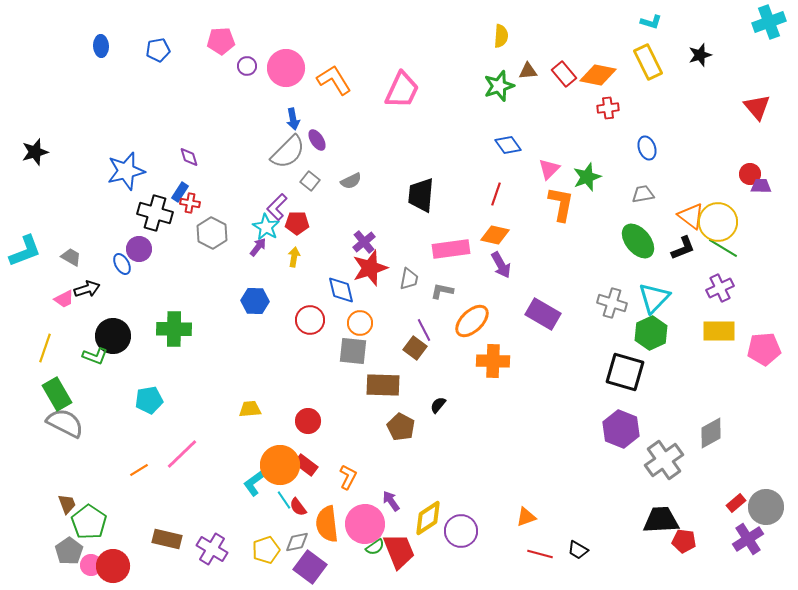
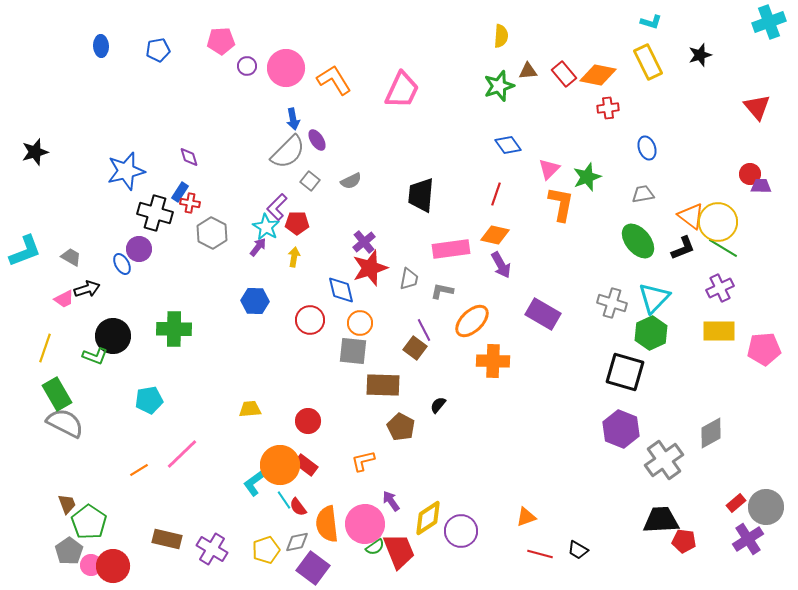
orange L-shape at (348, 477): moved 15 px right, 16 px up; rotated 130 degrees counterclockwise
purple square at (310, 567): moved 3 px right, 1 px down
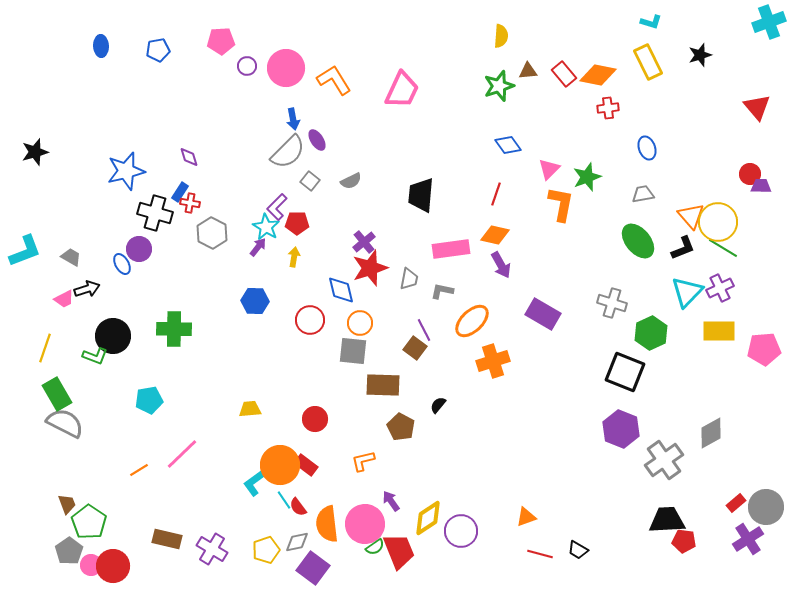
orange triangle at (691, 216): rotated 12 degrees clockwise
cyan triangle at (654, 298): moved 33 px right, 6 px up
orange cross at (493, 361): rotated 20 degrees counterclockwise
black square at (625, 372): rotated 6 degrees clockwise
red circle at (308, 421): moved 7 px right, 2 px up
black trapezoid at (661, 520): moved 6 px right
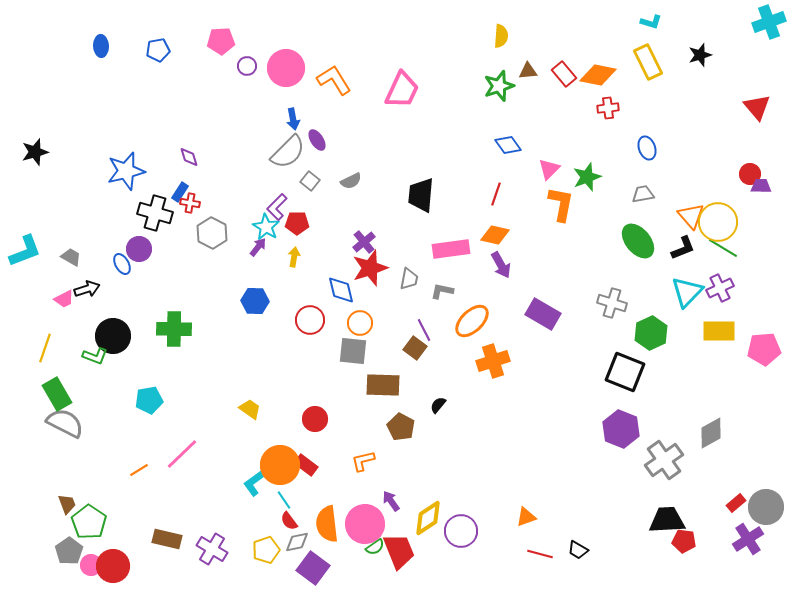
yellow trapezoid at (250, 409): rotated 40 degrees clockwise
red semicircle at (298, 507): moved 9 px left, 14 px down
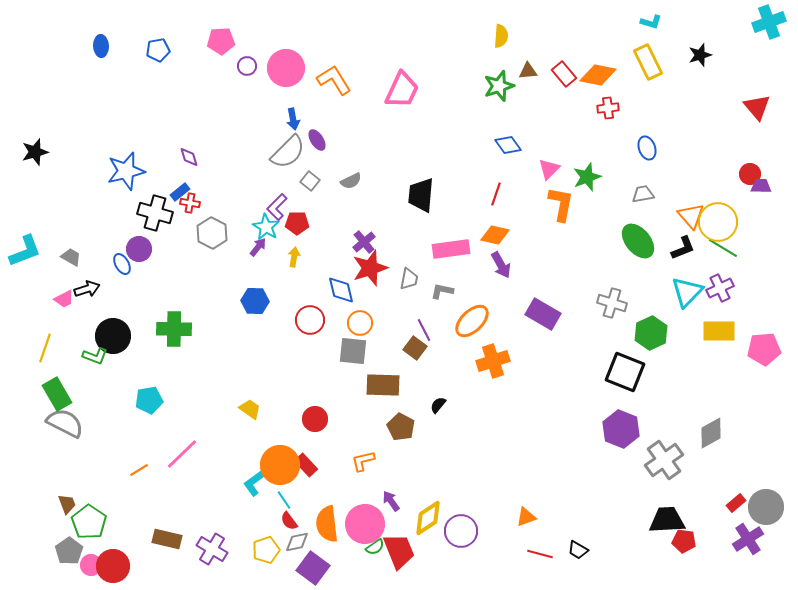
blue rectangle at (180, 192): rotated 18 degrees clockwise
red rectangle at (306, 465): rotated 10 degrees clockwise
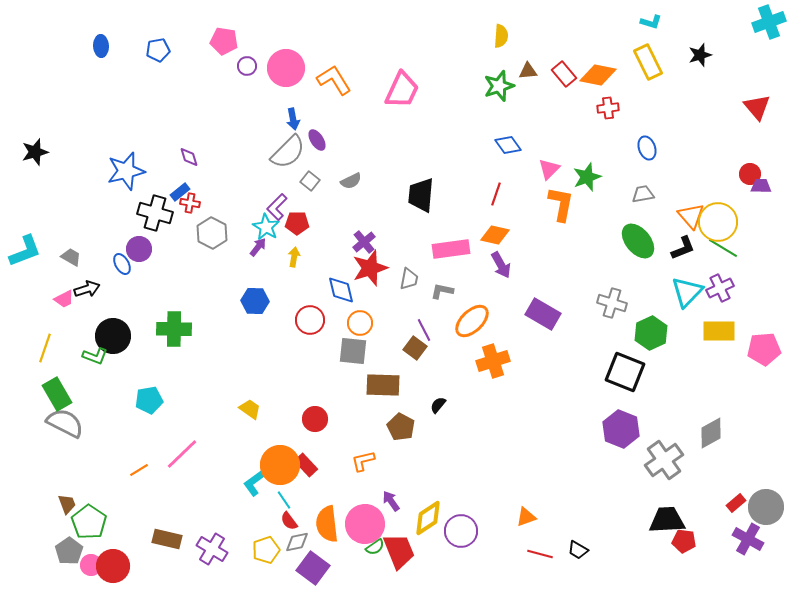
pink pentagon at (221, 41): moved 3 px right; rotated 12 degrees clockwise
purple cross at (748, 539): rotated 28 degrees counterclockwise
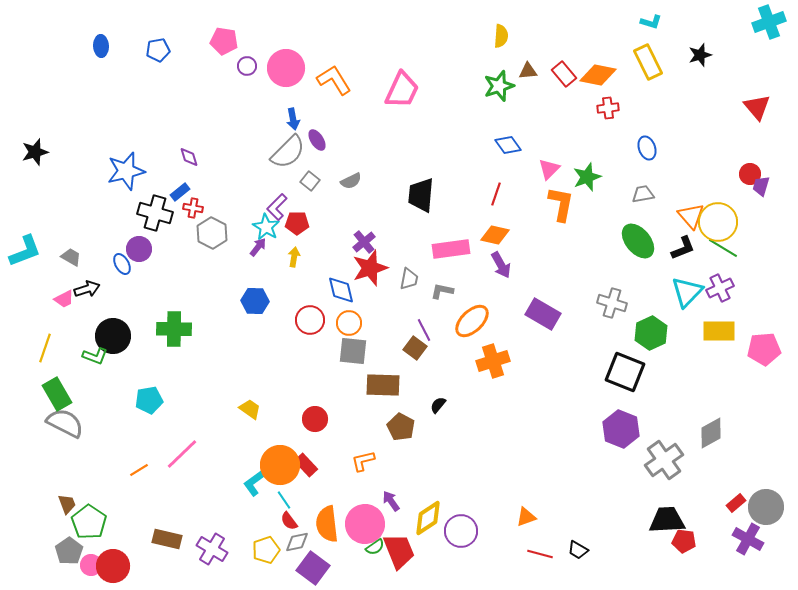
purple trapezoid at (761, 186): rotated 75 degrees counterclockwise
red cross at (190, 203): moved 3 px right, 5 px down
orange circle at (360, 323): moved 11 px left
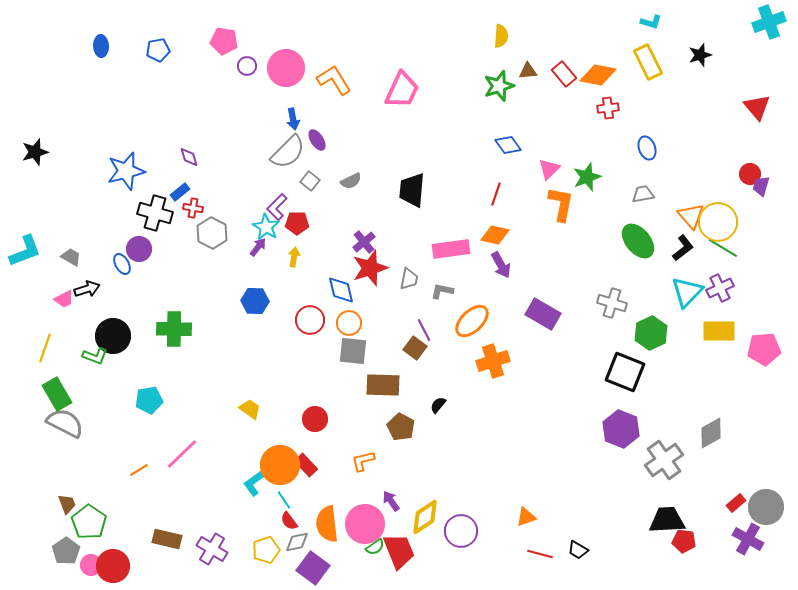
black trapezoid at (421, 195): moved 9 px left, 5 px up
black L-shape at (683, 248): rotated 16 degrees counterclockwise
yellow diamond at (428, 518): moved 3 px left, 1 px up
gray pentagon at (69, 551): moved 3 px left
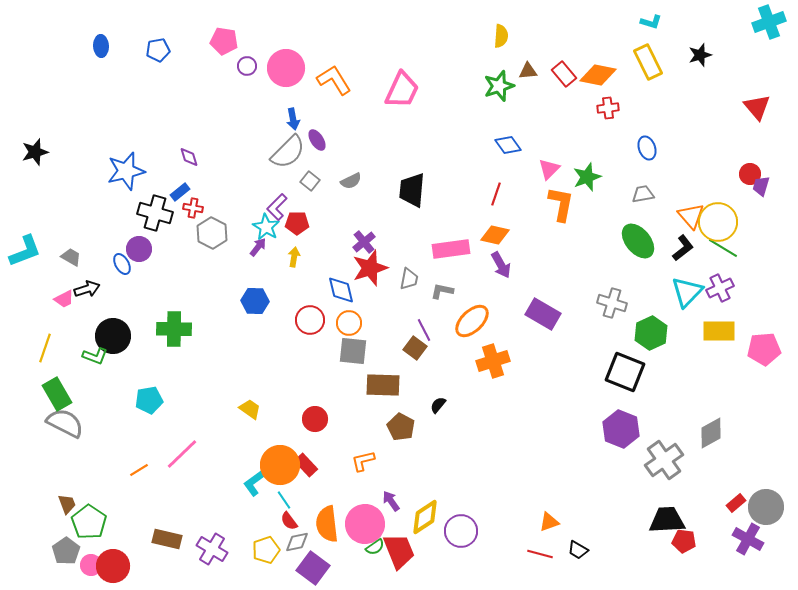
orange triangle at (526, 517): moved 23 px right, 5 px down
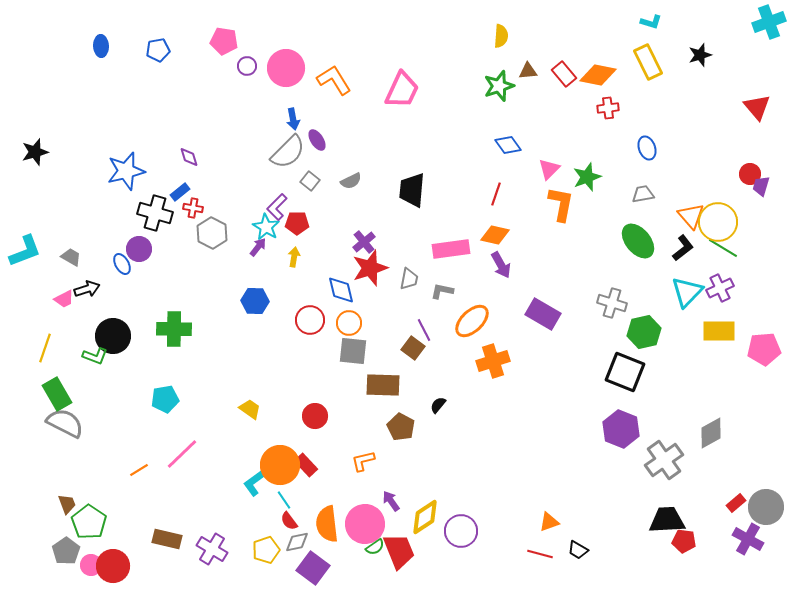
green hexagon at (651, 333): moved 7 px left, 1 px up; rotated 12 degrees clockwise
brown square at (415, 348): moved 2 px left
cyan pentagon at (149, 400): moved 16 px right, 1 px up
red circle at (315, 419): moved 3 px up
